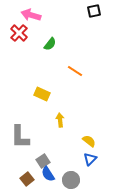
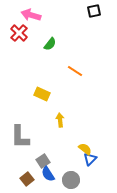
yellow semicircle: moved 4 px left, 8 px down
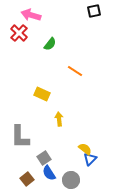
yellow arrow: moved 1 px left, 1 px up
gray square: moved 1 px right, 3 px up
blue semicircle: moved 1 px right, 1 px up
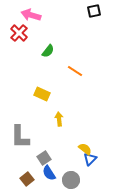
green semicircle: moved 2 px left, 7 px down
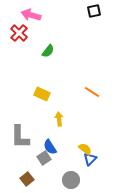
orange line: moved 17 px right, 21 px down
blue semicircle: moved 1 px right, 26 px up
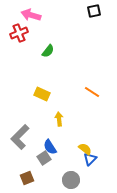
red cross: rotated 24 degrees clockwise
gray L-shape: rotated 45 degrees clockwise
brown square: moved 1 px up; rotated 16 degrees clockwise
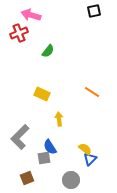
gray square: rotated 24 degrees clockwise
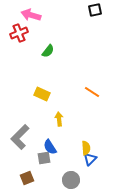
black square: moved 1 px right, 1 px up
yellow semicircle: moved 1 px right, 1 px up; rotated 48 degrees clockwise
